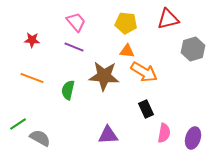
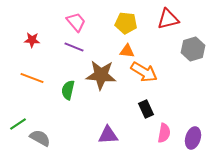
brown star: moved 3 px left, 1 px up
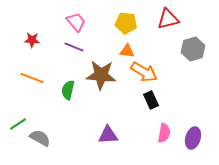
black rectangle: moved 5 px right, 9 px up
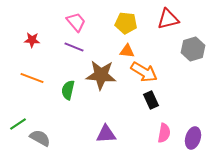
purple triangle: moved 2 px left, 1 px up
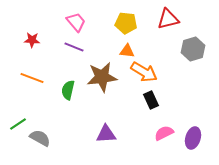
brown star: moved 1 px right, 2 px down; rotated 12 degrees counterclockwise
pink semicircle: rotated 126 degrees counterclockwise
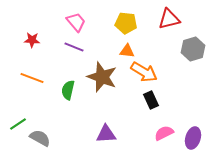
red triangle: moved 1 px right
brown star: rotated 28 degrees clockwise
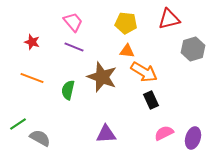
pink trapezoid: moved 3 px left
red star: moved 2 px down; rotated 14 degrees clockwise
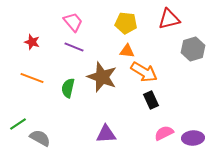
green semicircle: moved 2 px up
purple ellipse: rotated 70 degrees clockwise
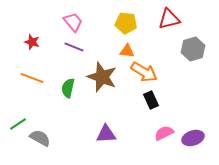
purple ellipse: rotated 15 degrees counterclockwise
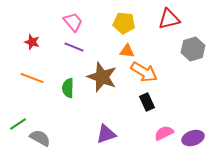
yellow pentagon: moved 2 px left
green semicircle: rotated 12 degrees counterclockwise
black rectangle: moved 4 px left, 2 px down
purple triangle: rotated 15 degrees counterclockwise
